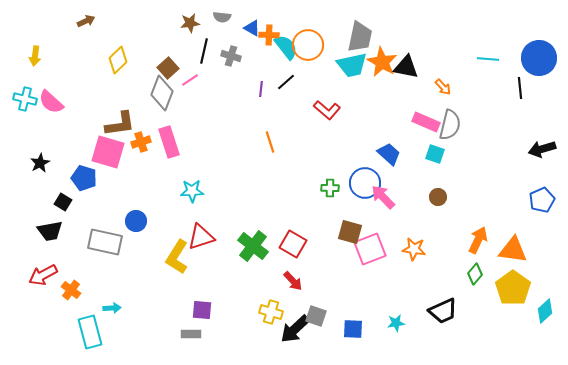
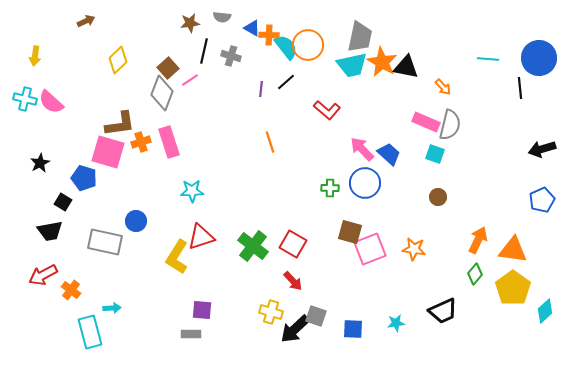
pink arrow at (383, 197): moved 21 px left, 48 px up
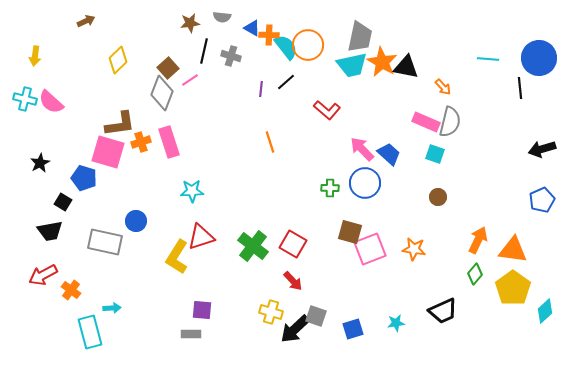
gray semicircle at (450, 125): moved 3 px up
blue square at (353, 329): rotated 20 degrees counterclockwise
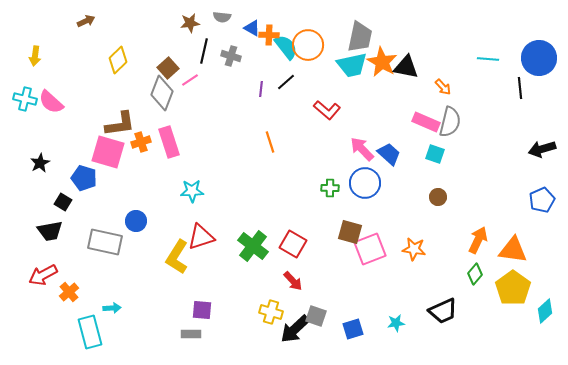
orange cross at (71, 290): moved 2 px left, 2 px down; rotated 12 degrees clockwise
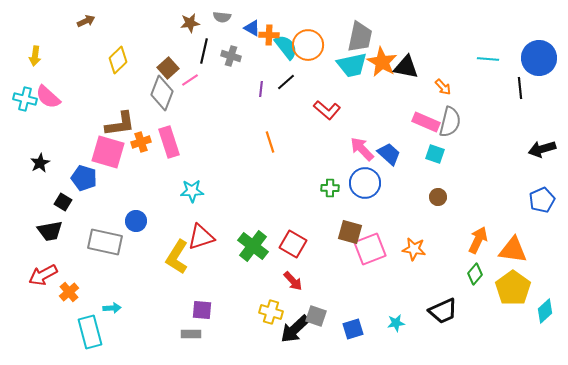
pink semicircle at (51, 102): moved 3 px left, 5 px up
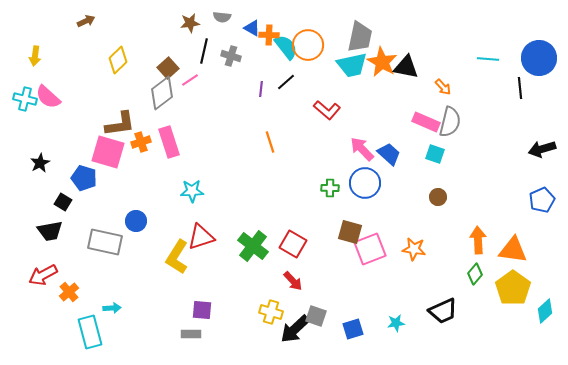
gray diamond at (162, 93): rotated 32 degrees clockwise
orange arrow at (478, 240): rotated 28 degrees counterclockwise
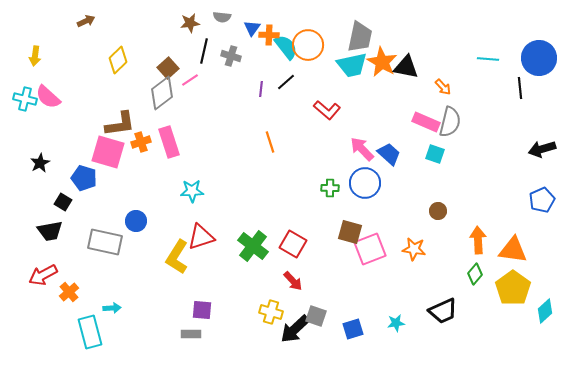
blue triangle at (252, 28): rotated 36 degrees clockwise
brown circle at (438, 197): moved 14 px down
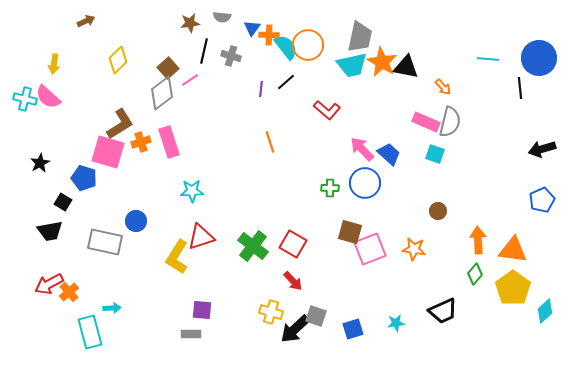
yellow arrow at (35, 56): moved 19 px right, 8 px down
brown L-shape at (120, 124): rotated 24 degrees counterclockwise
red arrow at (43, 275): moved 6 px right, 9 px down
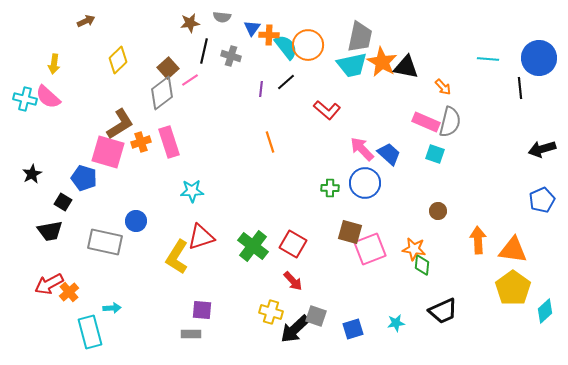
black star at (40, 163): moved 8 px left, 11 px down
green diamond at (475, 274): moved 53 px left, 9 px up; rotated 35 degrees counterclockwise
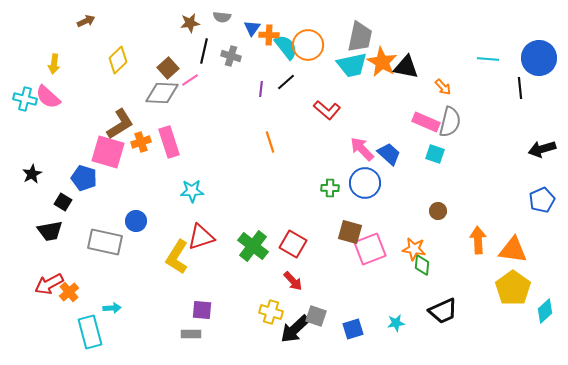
gray diamond at (162, 93): rotated 40 degrees clockwise
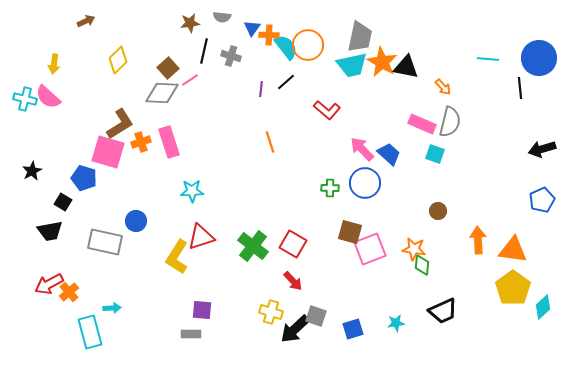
pink rectangle at (426, 122): moved 4 px left, 2 px down
black star at (32, 174): moved 3 px up
cyan diamond at (545, 311): moved 2 px left, 4 px up
